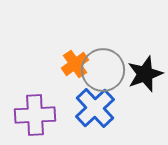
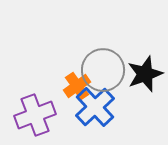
orange cross: moved 2 px right, 22 px down
blue cross: moved 1 px up
purple cross: rotated 18 degrees counterclockwise
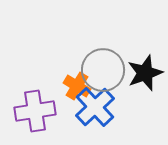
black star: moved 1 px up
orange cross: rotated 24 degrees counterclockwise
purple cross: moved 4 px up; rotated 12 degrees clockwise
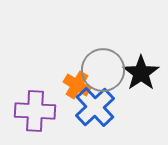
black star: moved 4 px left; rotated 15 degrees counterclockwise
orange cross: moved 1 px up
purple cross: rotated 12 degrees clockwise
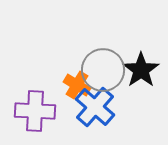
black star: moved 3 px up
blue cross: rotated 6 degrees counterclockwise
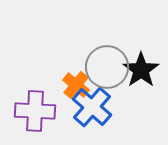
gray circle: moved 4 px right, 3 px up
orange cross: moved 1 px left; rotated 8 degrees clockwise
blue cross: moved 3 px left
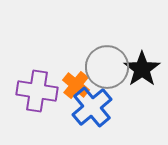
black star: moved 1 px right, 1 px up
blue cross: rotated 9 degrees clockwise
purple cross: moved 2 px right, 20 px up; rotated 6 degrees clockwise
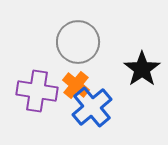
gray circle: moved 29 px left, 25 px up
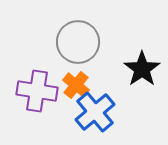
blue cross: moved 3 px right, 5 px down
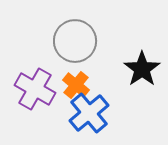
gray circle: moved 3 px left, 1 px up
purple cross: moved 2 px left, 2 px up; rotated 21 degrees clockwise
blue cross: moved 6 px left, 1 px down
